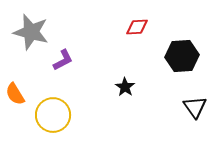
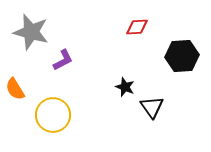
black star: rotated 12 degrees counterclockwise
orange semicircle: moved 5 px up
black triangle: moved 43 px left
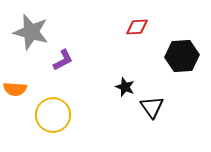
orange semicircle: rotated 55 degrees counterclockwise
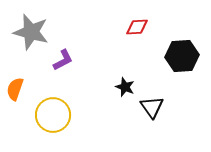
orange semicircle: rotated 105 degrees clockwise
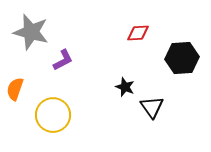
red diamond: moved 1 px right, 6 px down
black hexagon: moved 2 px down
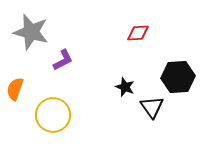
black hexagon: moved 4 px left, 19 px down
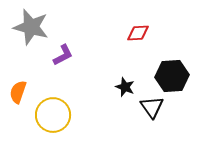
gray star: moved 5 px up
purple L-shape: moved 5 px up
black hexagon: moved 6 px left, 1 px up
orange semicircle: moved 3 px right, 3 px down
